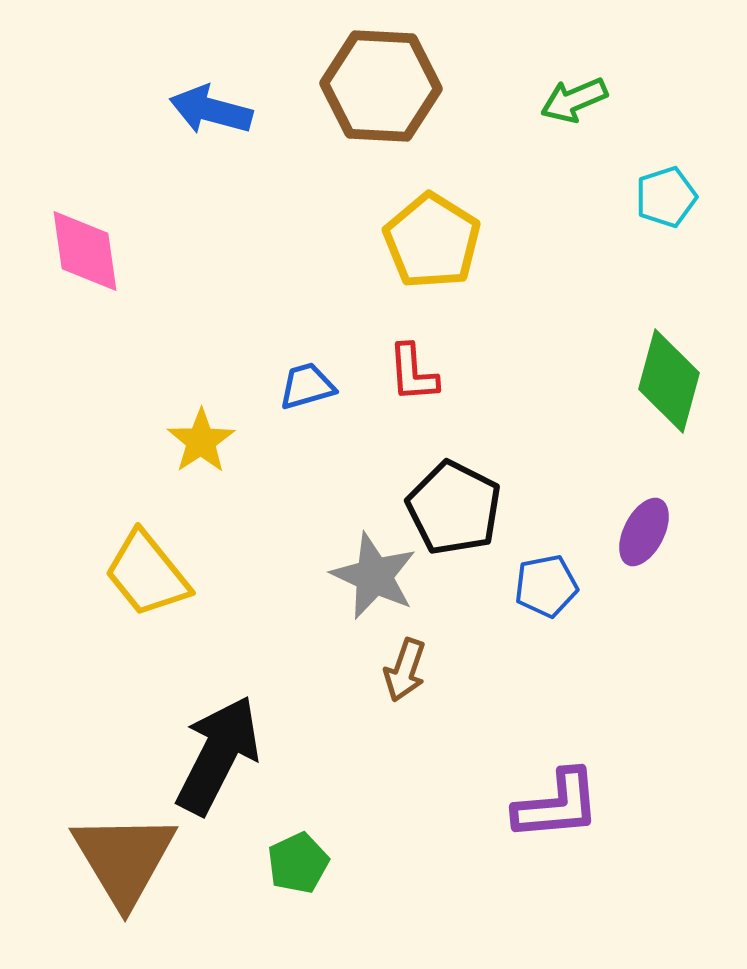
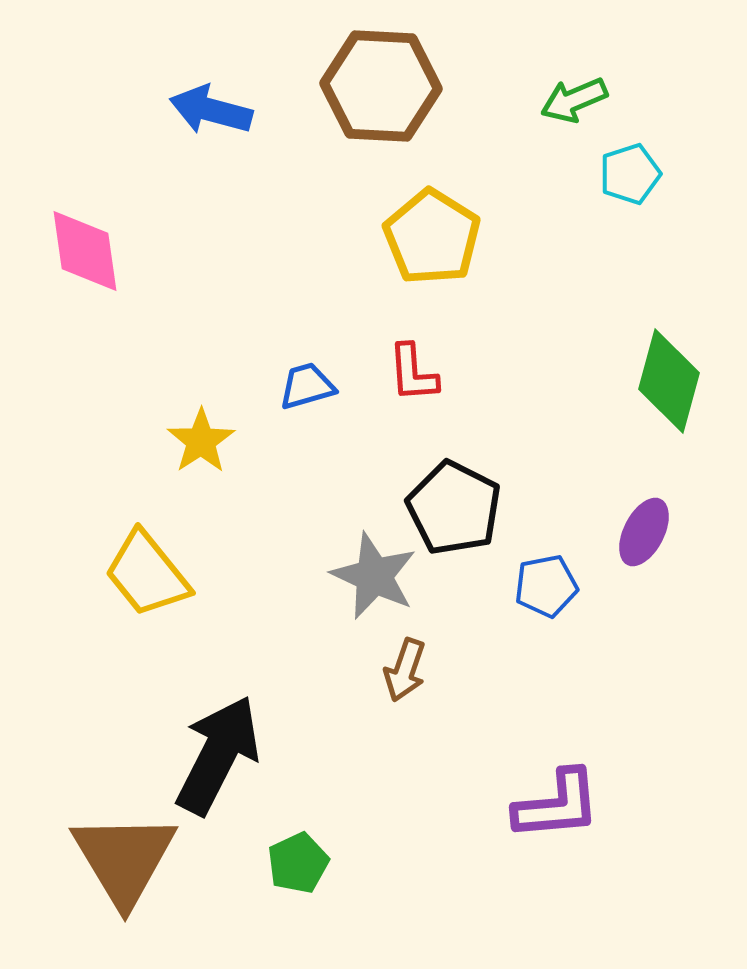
cyan pentagon: moved 36 px left, 23 px up
yellow pentagon: moved 4 px up
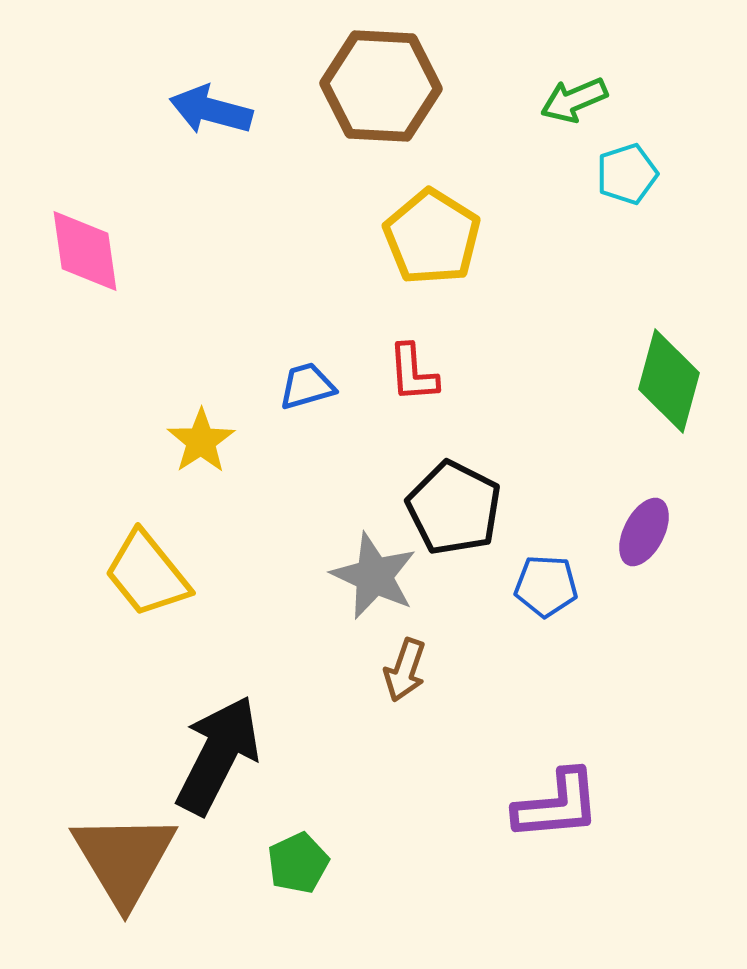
cyan pentagon: moved 3 px left
blue pentagon: rotated 14 degrees clockwise
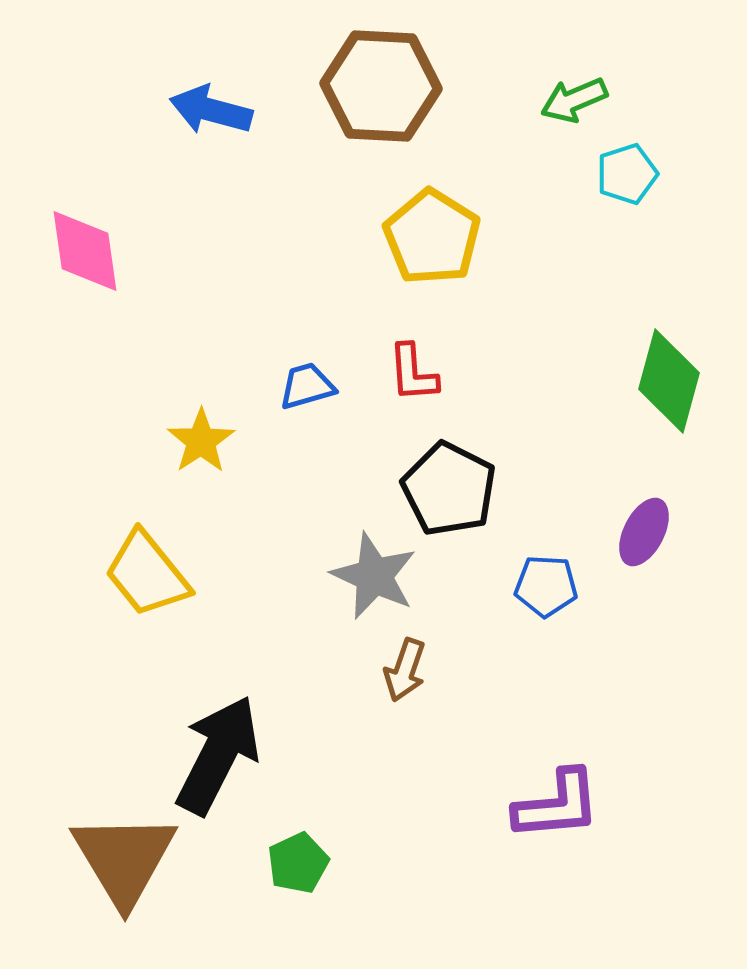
black pentagon: moved 5 px left, 19 px up
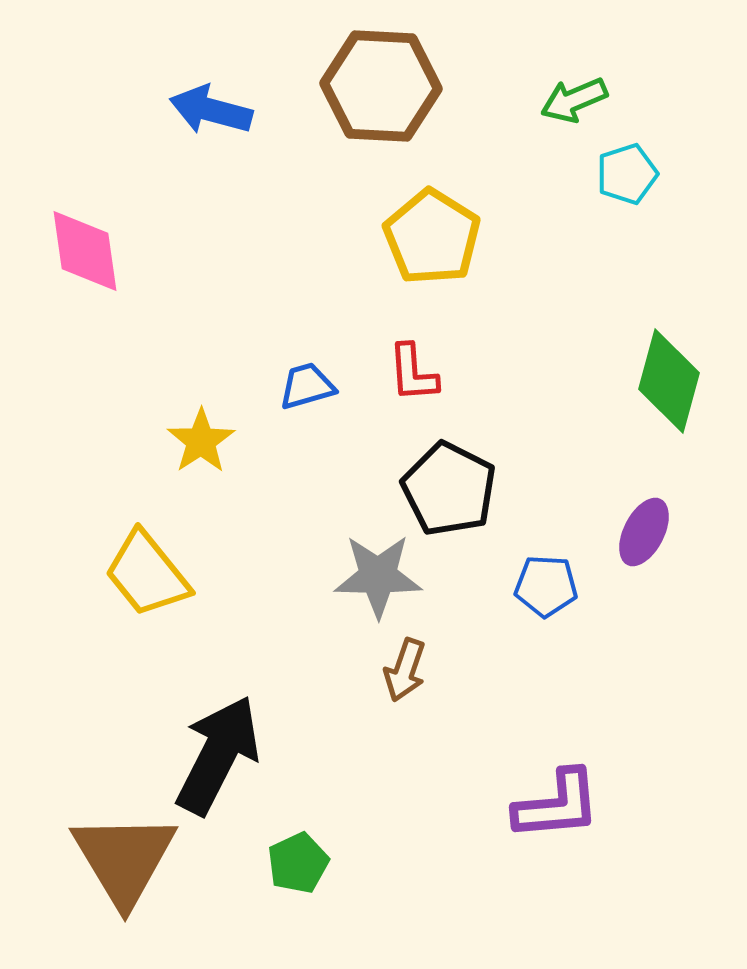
gray star: moved 4 px right; rotated 24 degrees counterclockwise
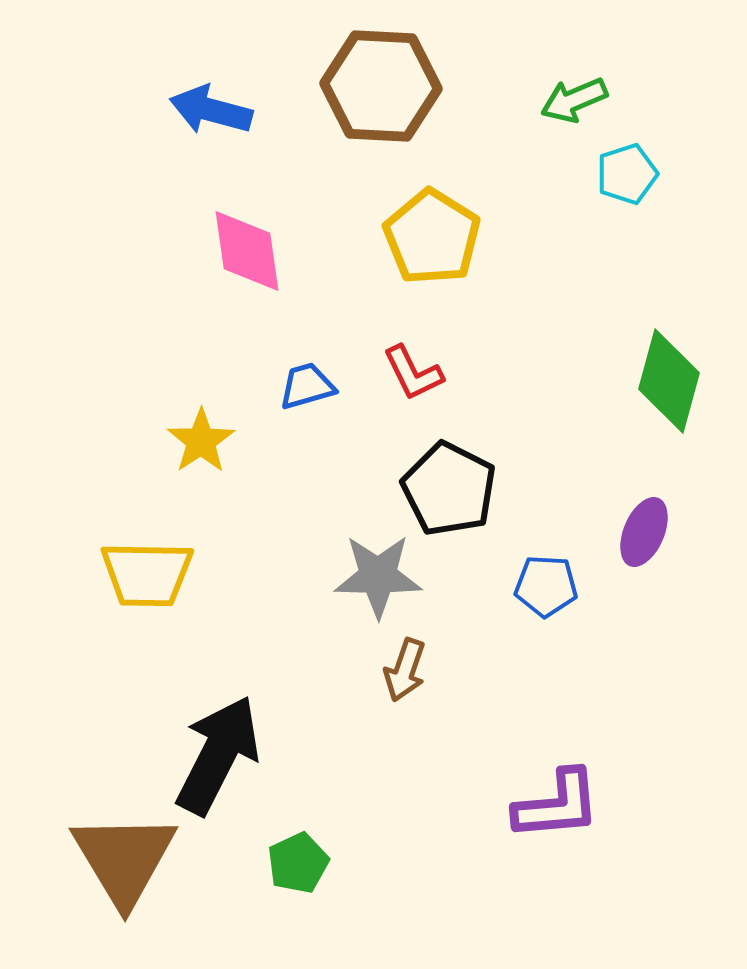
pink diamond: moved 162 px right
red L-shape: rotated 22 degrees counterclockwise
purple ellipse: rotated 4 degrees counterclockwise
yellow trapezoid: rotated 50 degrees counterclockwise
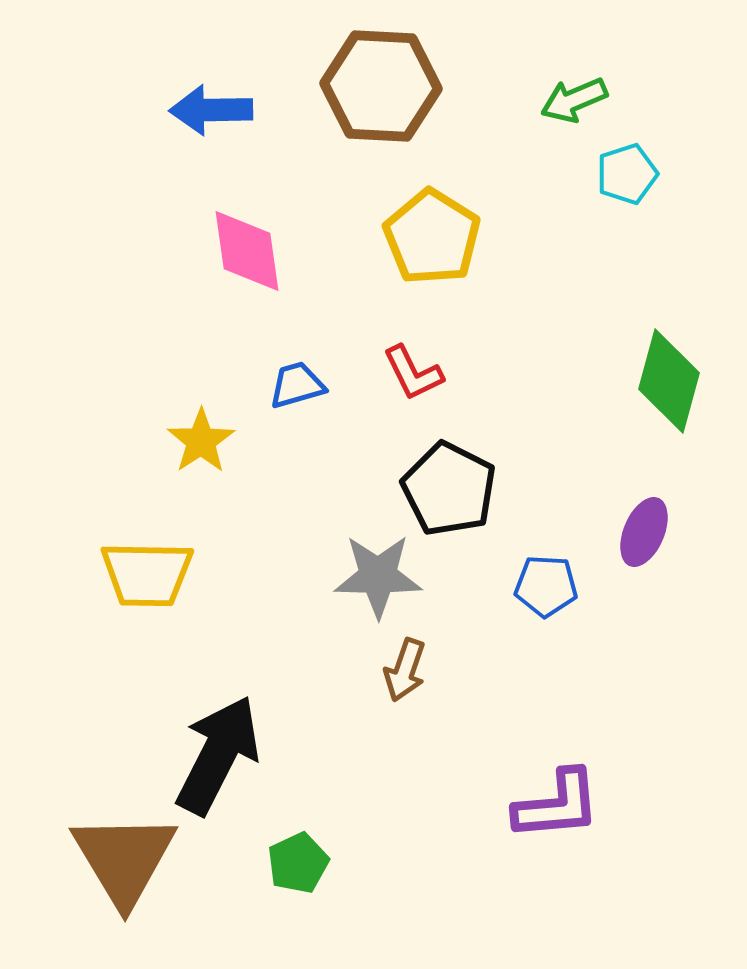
blue arrow: rotated 16 degrees counterclockwise
blue trapezoid: moved 10 px left, 1 px up
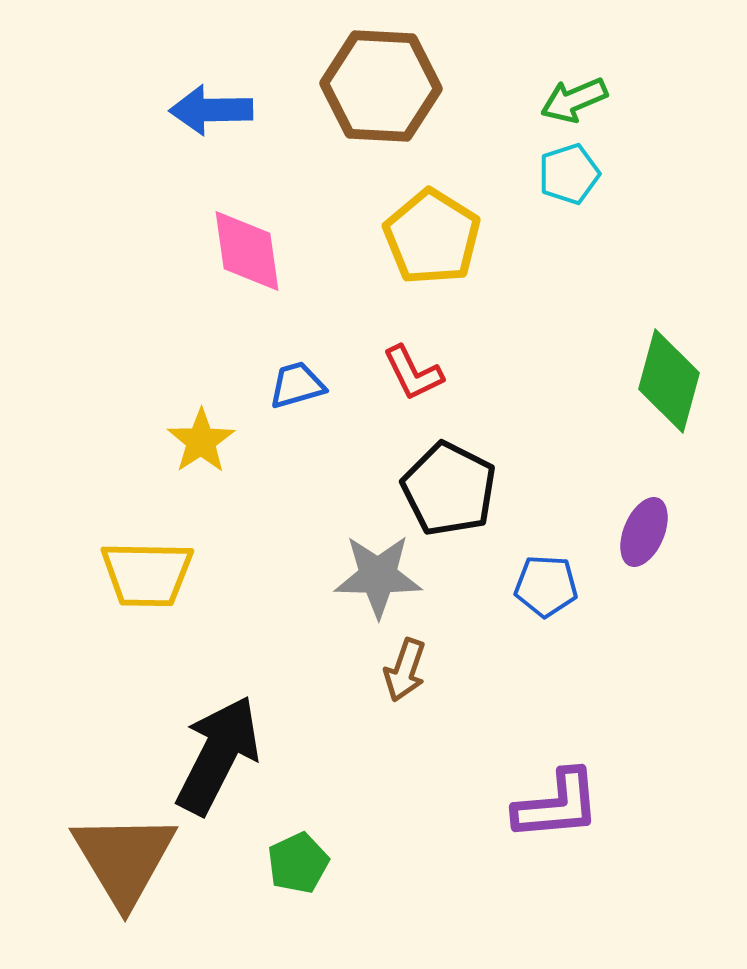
cyan pentagon: moved 58 px left
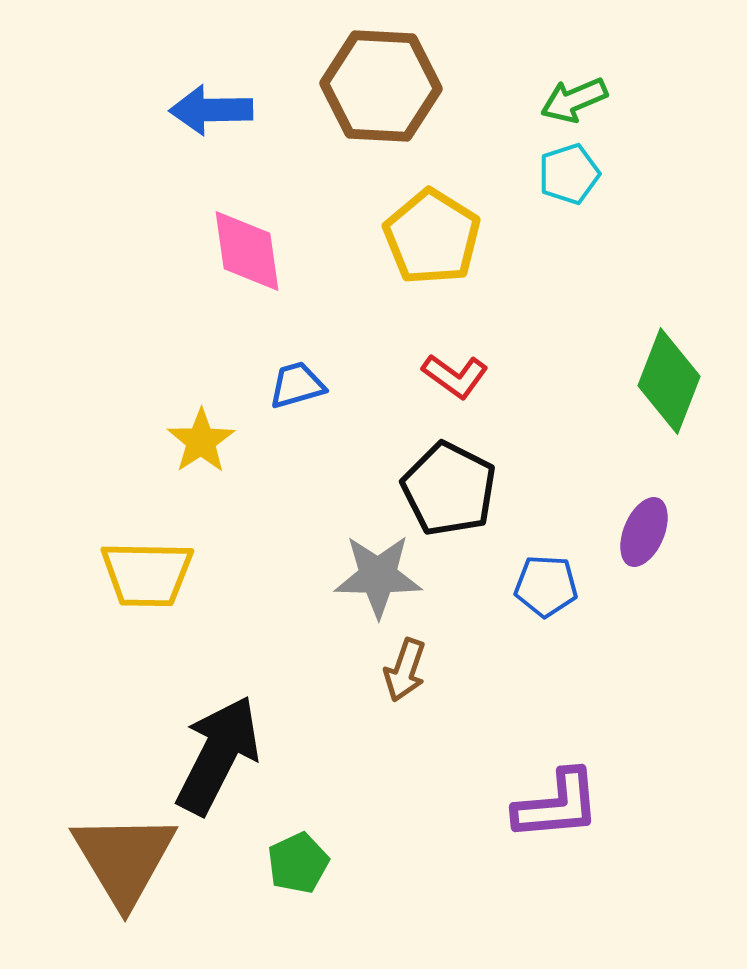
red L-shape: moved 42 px right, 3 px down; rotated 28 degrees counterclockwise
green diamond: rotated 6 degrees clockwise
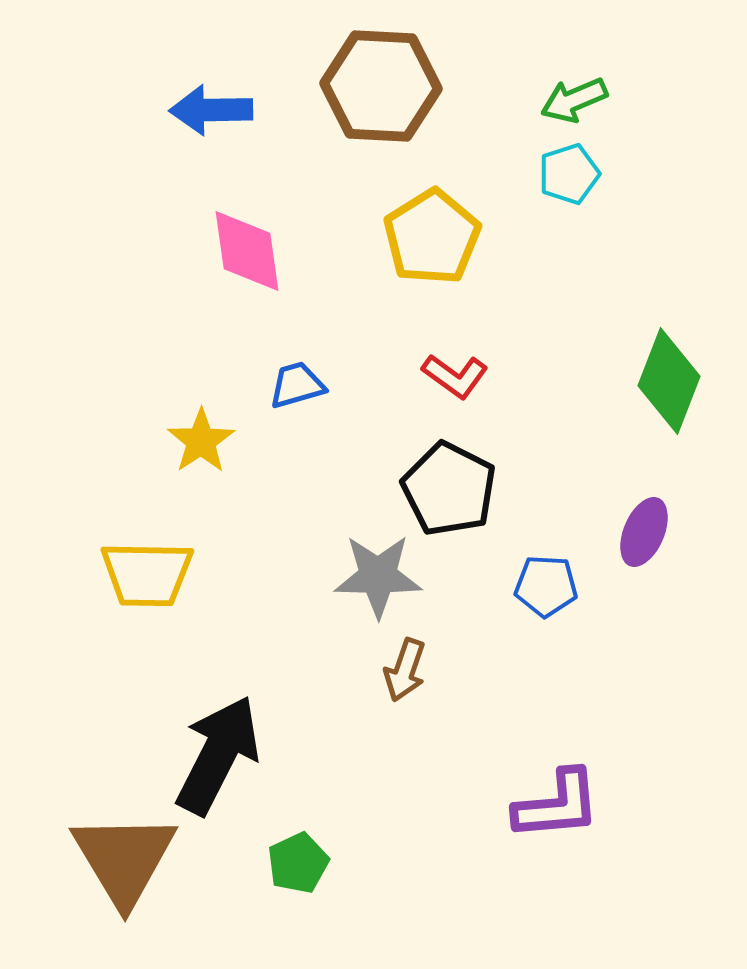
yellow pentagon: rotated 8 degrees clockwise
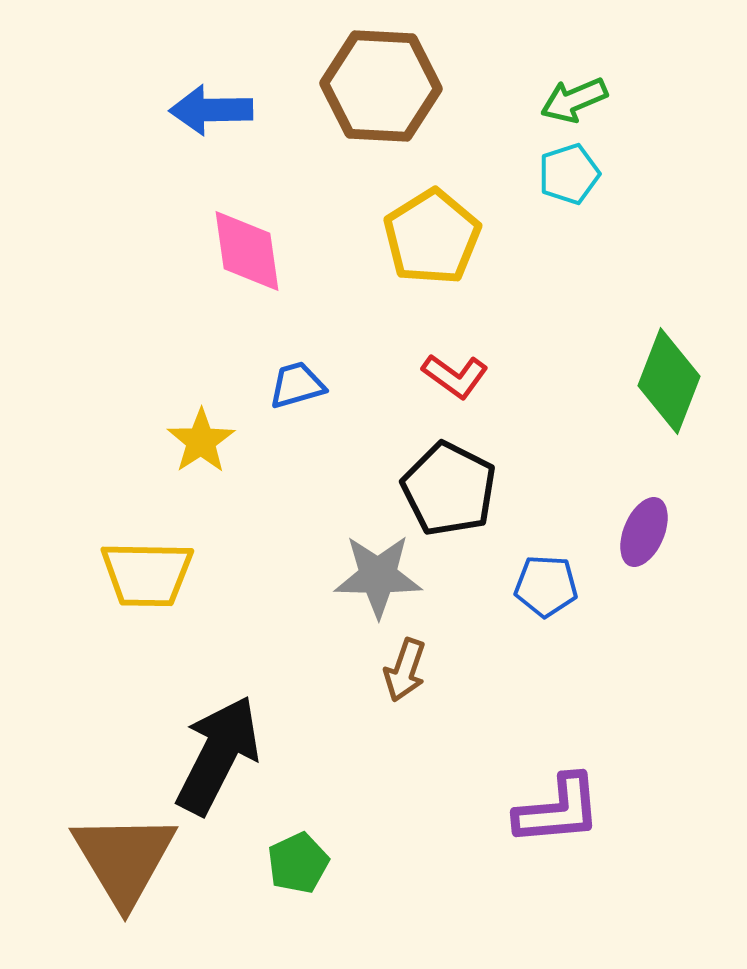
purple L-shape: moved 1 px right, 5 px down
